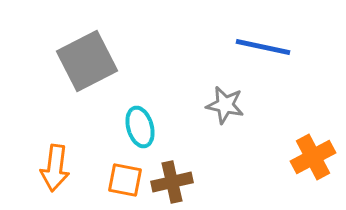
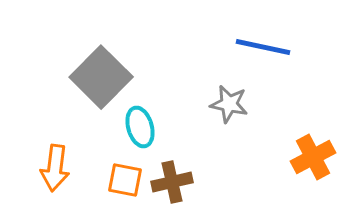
gray square: moved 14 px right, 16 px down; rotated 18 degrees counterclockwise
gray star: moved 4 px right, 1 px up
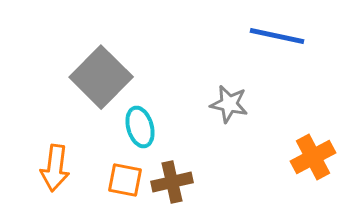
blue line: moved 14 px right, 11 px up
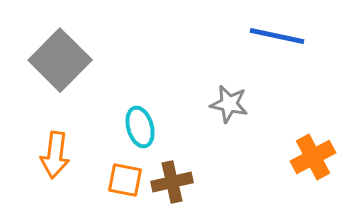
gray square: moved 41 px left, 17 px up
orange arrow: moved 13 px up
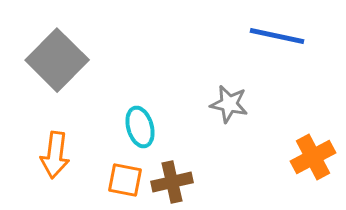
gray square: moved 3 px left
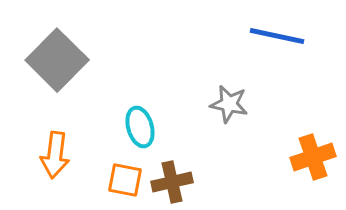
orange cross: rotated 9 degrees clockwise
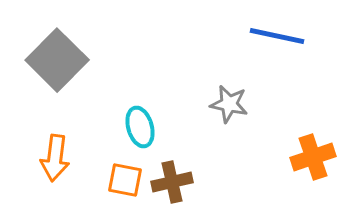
orange arrow: moved 3 px down
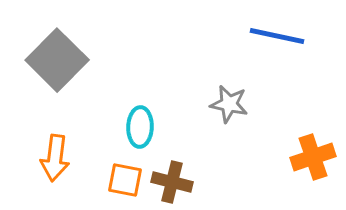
cyan ellipse: rotated 18 degrees clockwise
brown cross: rotated 27 degrees clockwise
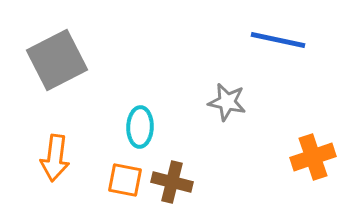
blue line: moved 1 px right, 4 px down
gray square: rotated 18 degrees clockwise
gray star: moved 2 px left, 2 px up
